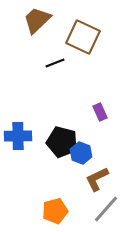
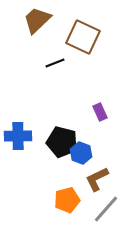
orange pentagon: moved 12 px right, 11 px up
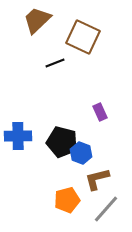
brown L-shape: rotated 12 degrees clockwise
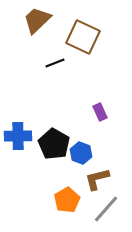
black pentagon: moved 8 px left, 2 px down; rotated 16 degrees clockwise
orange pentagon: rotated 15 degrees counterclockwise
